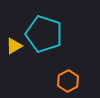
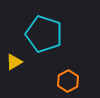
yellow triangle: moved 16 px down
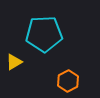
cyan pentagon: rotated 21 degrees counterclockwise
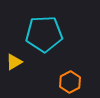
orange hexagon: moved 2 px right, 1 px down
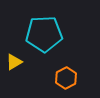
orange hexagon: moved 4 px left, 4 px up
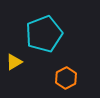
cyan pentagon: rotated 18 degrees counterclockwise
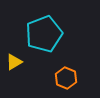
orange hexagon: rotated 10 degrees counterclockwise
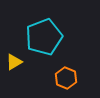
cyan pentagon: moved 3 px down
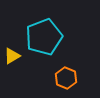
yellow triangle: moved 2 px left, 6 px up
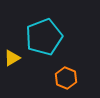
yellow triangle: moved 2 px down
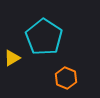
cyan pentagon: rotated 18 degrees counterclockwise
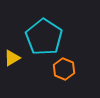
orange hexagon: moved 2 px left, 9 px up
